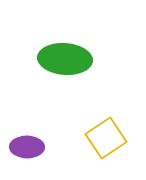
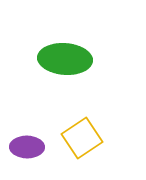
yellow square: moved 24 px left
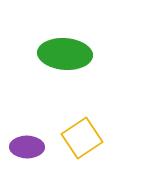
green ellipse: moved 5 px up
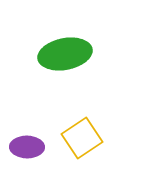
green ellipse: rotated 15 degrees counterclockwise
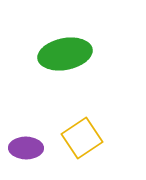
purple ellipse: moved 1 px left, 1 px down
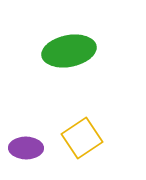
green ellipse: moved 4 px right, 3 px up
